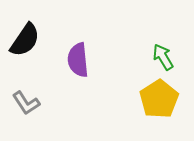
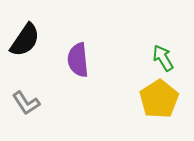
green arrow: moved 1 px down
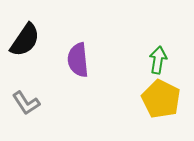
green arrow: moved 5 px left, 2 px down; rotated 40 degrees clockwise
yellow pentagon: moved 2 px right; rotated 12 degrees counterclockwise
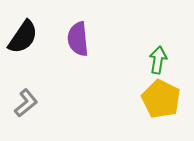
black semicircle: moved 2 px left, 3 px up
purple semicircle: moved 21 px up
gray L-shape: rotated 96 degrees counterclockwise
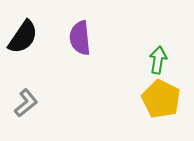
purple semicircle: moved 2 px right, 1 px up
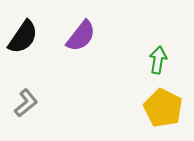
purple semicircle: moved 1 px right, 2 px up; rotated 136 degrees counterclockwise
yellow pentagon: moved 2 px right, 9 px down
